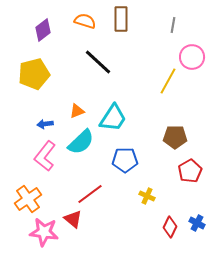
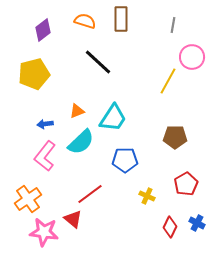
red pentagon: moved 4 px left, 13 px down
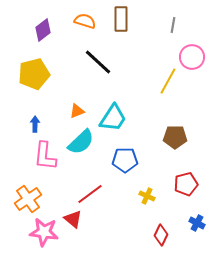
blue arrow: moved 10 px left; rotated 98 degrees clockwise
pink L-shape: rotated 32 degrees counterclockwise
red pentagon: rotated 15 degrees clockwise
red diamond: moved 9 px left, 8 px down
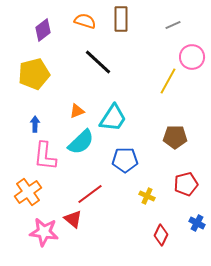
gray line: rotated 56 degrees clockwise
orange cross: moved 7 px up
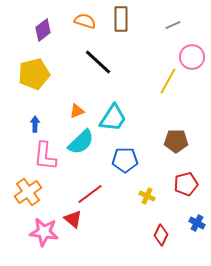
brown pentagon: moved 1 px right, 4 px down
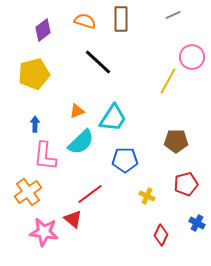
gray line: moved 10 px up
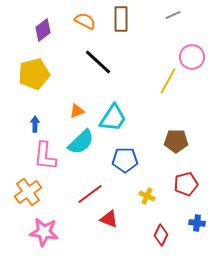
orange semicircle: rotated 10 degrees clockwise
red triangle: moved 36 px right; rotated 18 degrees counterclockwise
blue cross: rotated 21 degrees counterclockwise
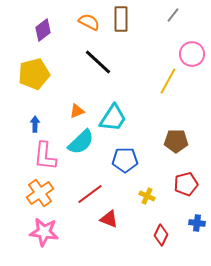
gray line: rotated 28 degrees counterclockwise
orange semicircle: moved 4 px right, 1 px down
pink circle: moved 3 px up
orange cross: moved 12 px right, 1 px down
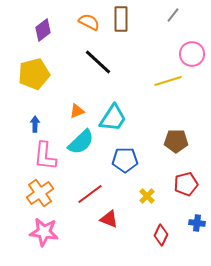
yellow line: rotated 44 degrees clockwise
yellow cross: rotated 21 degrees clockwise
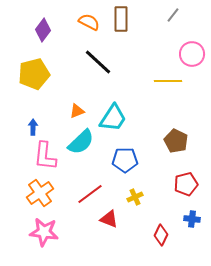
purple diamond: rotated 15 degrees counterclockwise
yellow line: rotated 16 degrees clockwise
blue arrow: moved 2 px left, 3 px down
brown pentagon: rotated 25 degrees clockwise
yellow cross: moved 12 px left, 1 px down; rotated 21 degrees clockwise
blue cross: moved 5 px left, 4 px up
